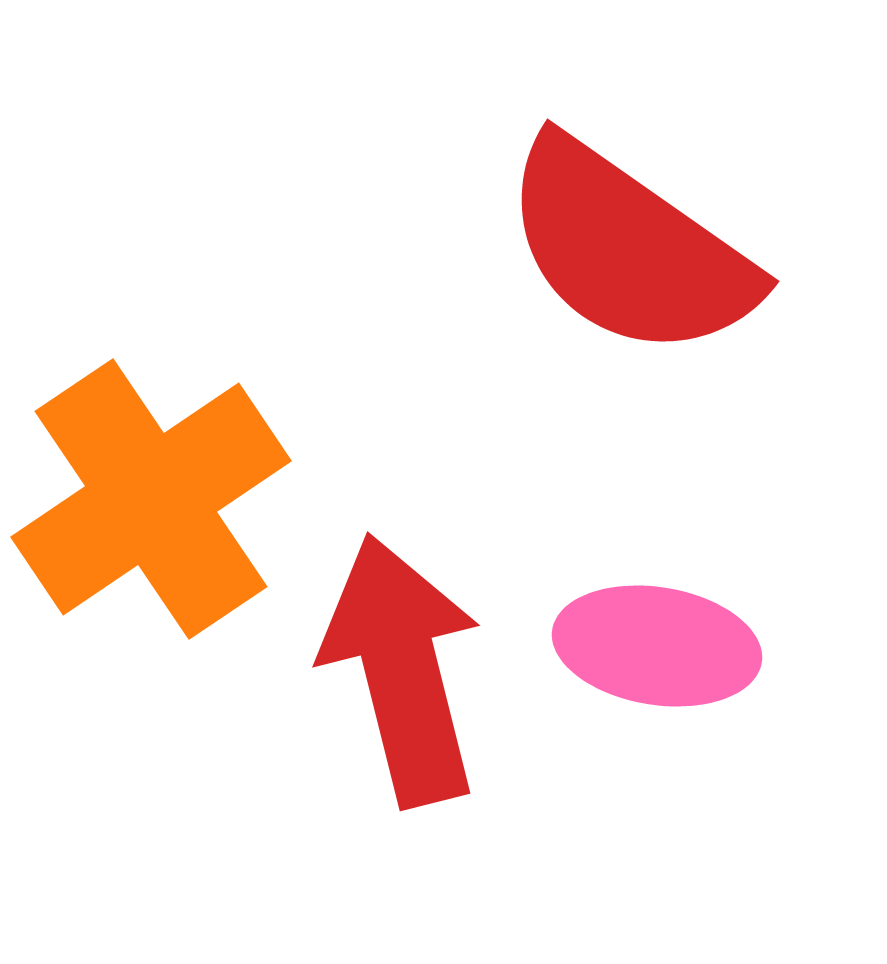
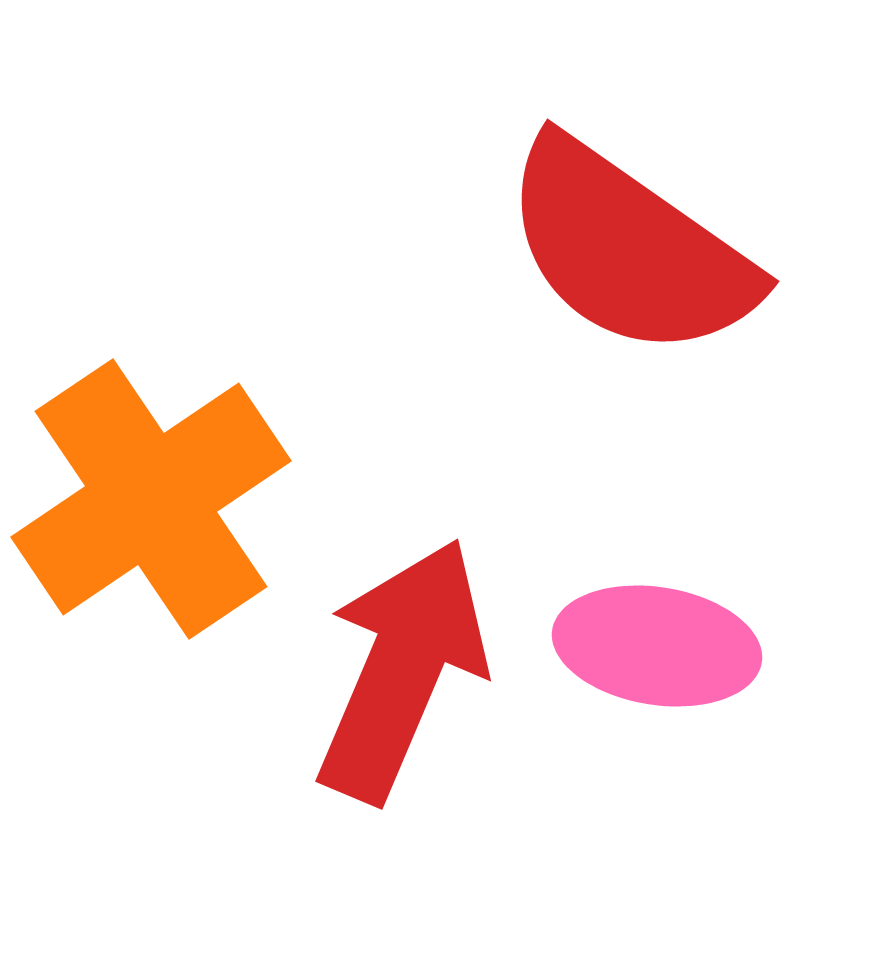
red arrow: rotated 37 degrees clockwise
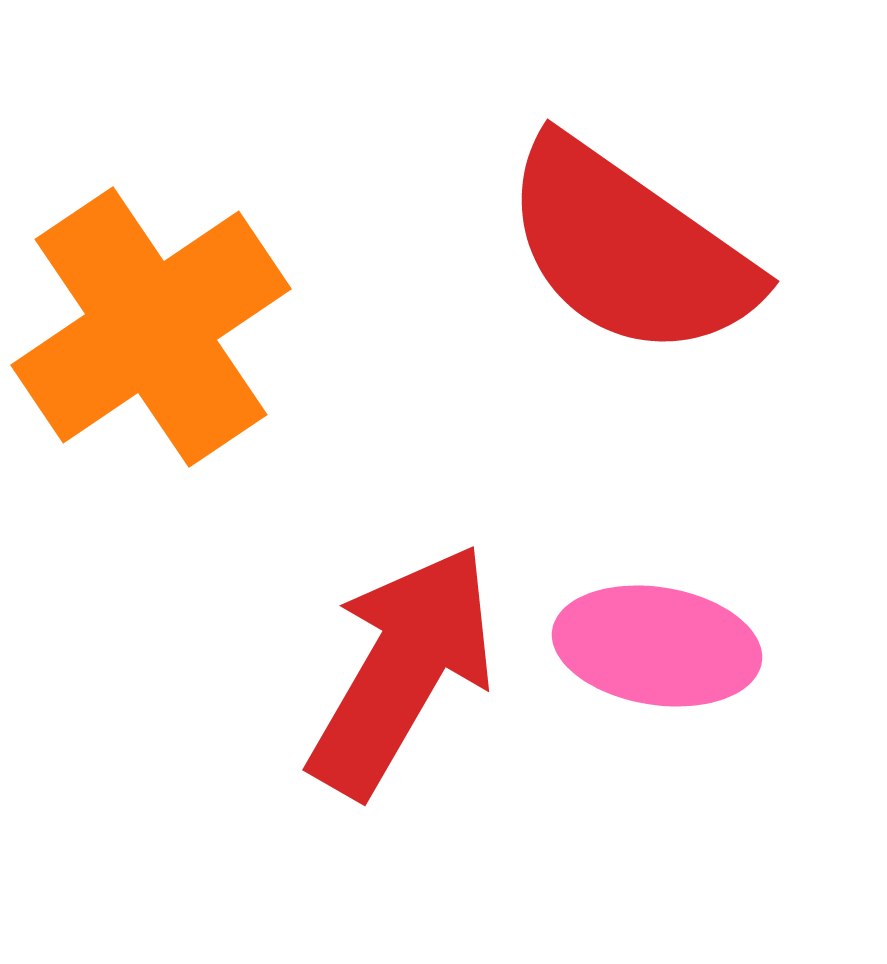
orange cross: moved 172 px up
red arrow: rotated 7 degrees clockwise
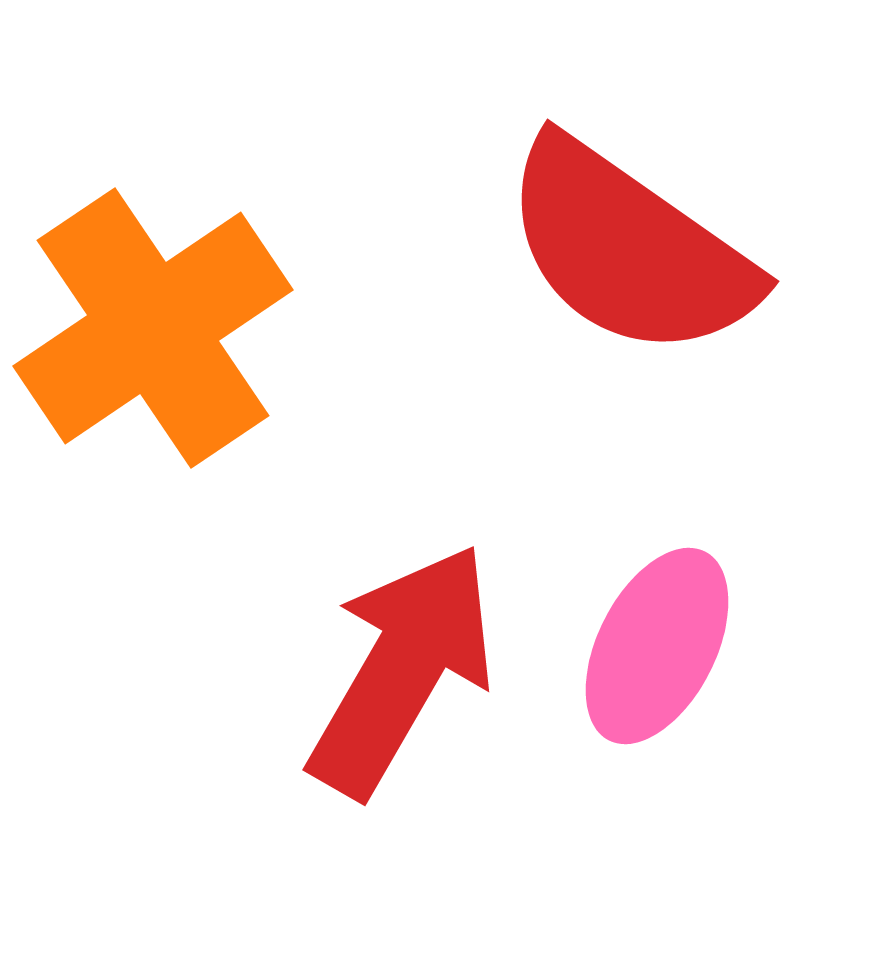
orange cross: moved 2 px right, 1 px down
pink ellipse: rotated 72 degrees counterclockwise
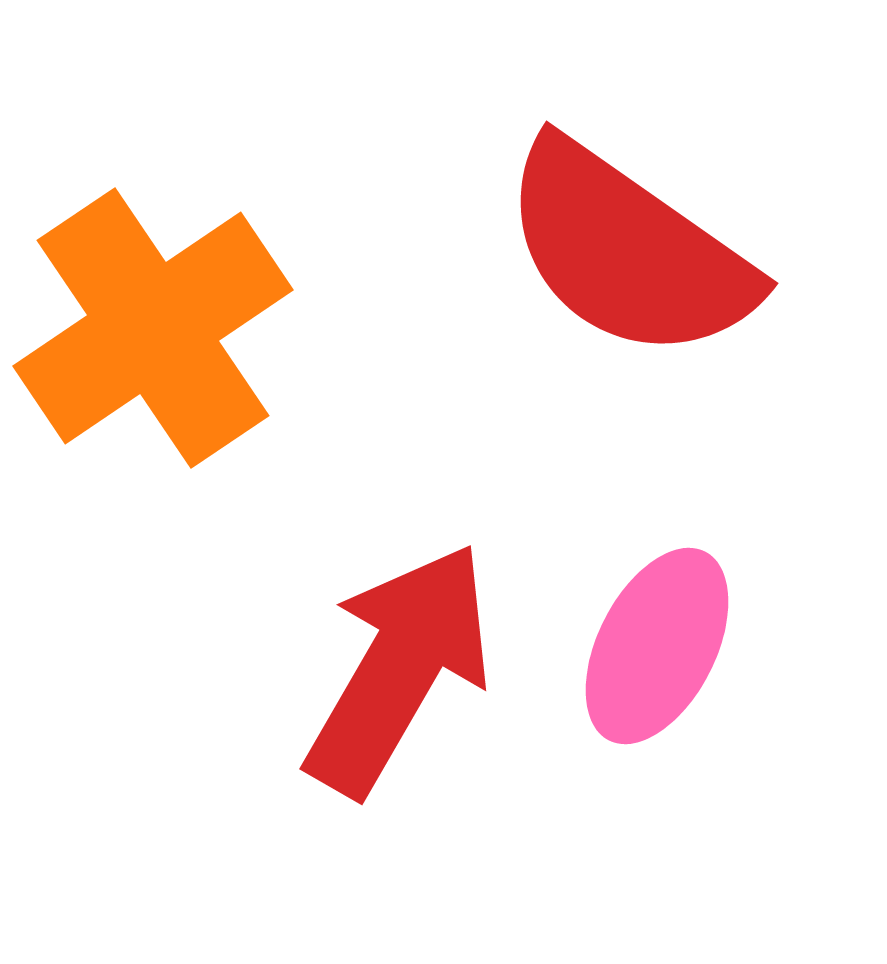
red semicircle: moved 1 px left, 2 px down
red arrow: moved 3 px left, 1 px up
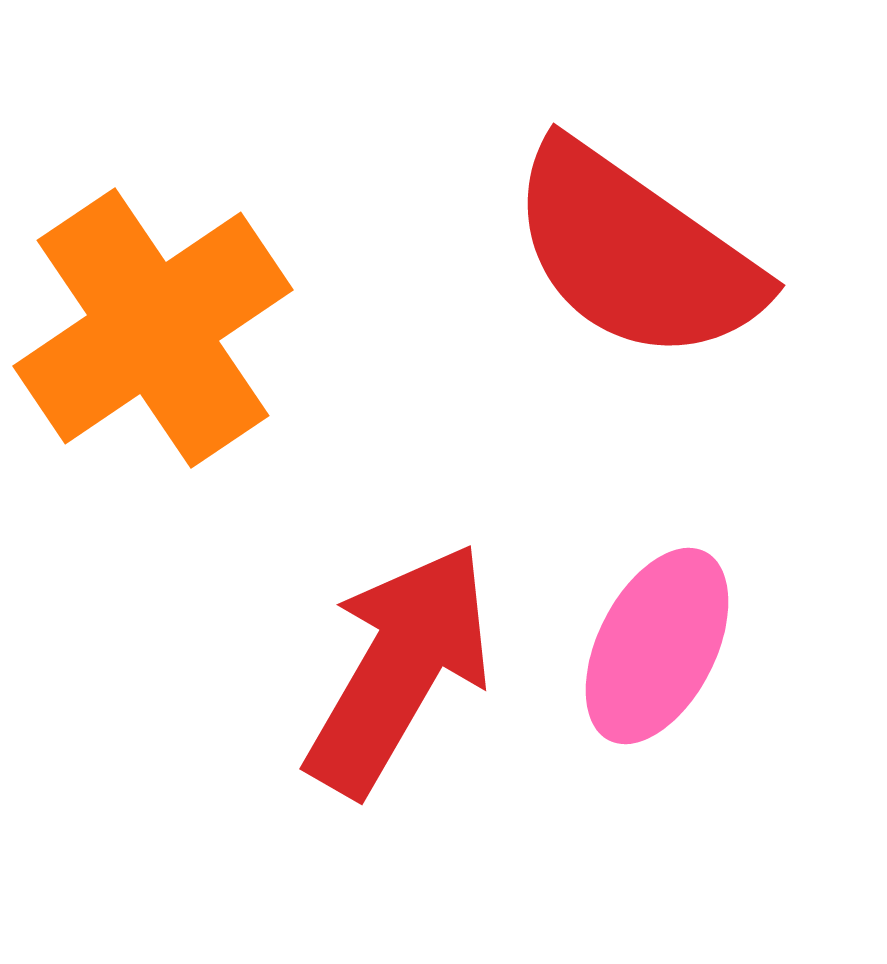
red semicircle: moved 7 px right, 2 px down
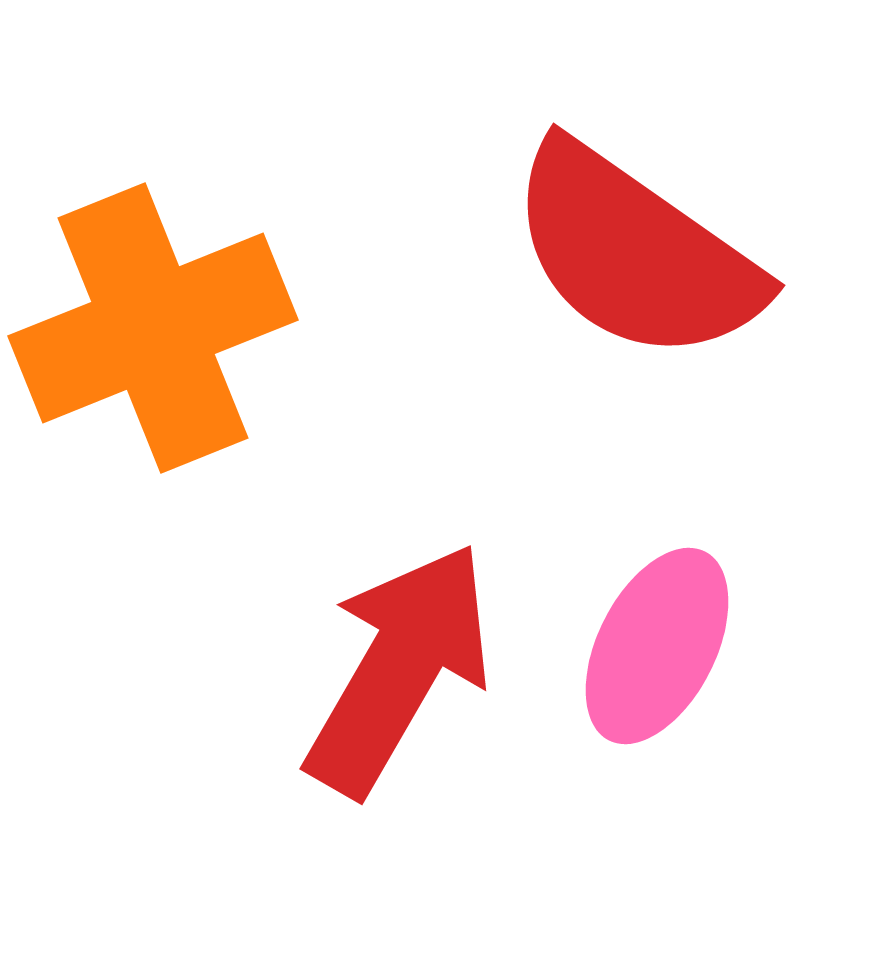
orange cross: rotated 12 degrees clockwise
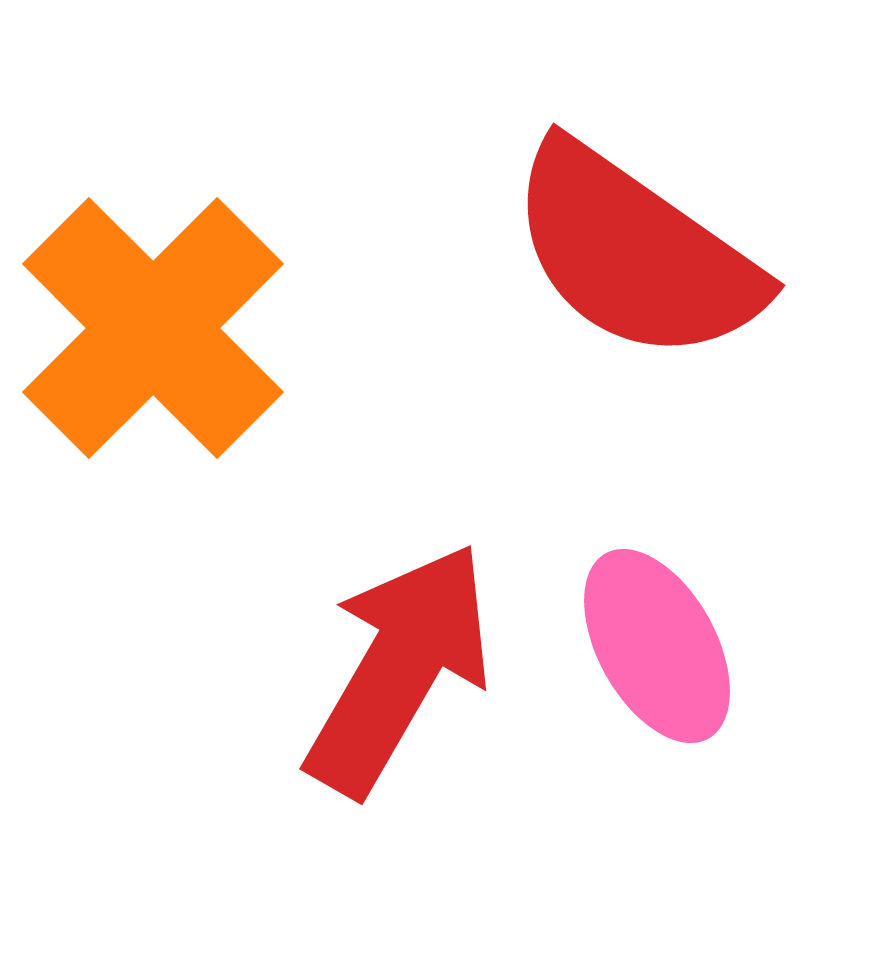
orange cross: rotated 23 degrees counterclockwise
pink ellipse: rotated 56 degrees counterclockwise
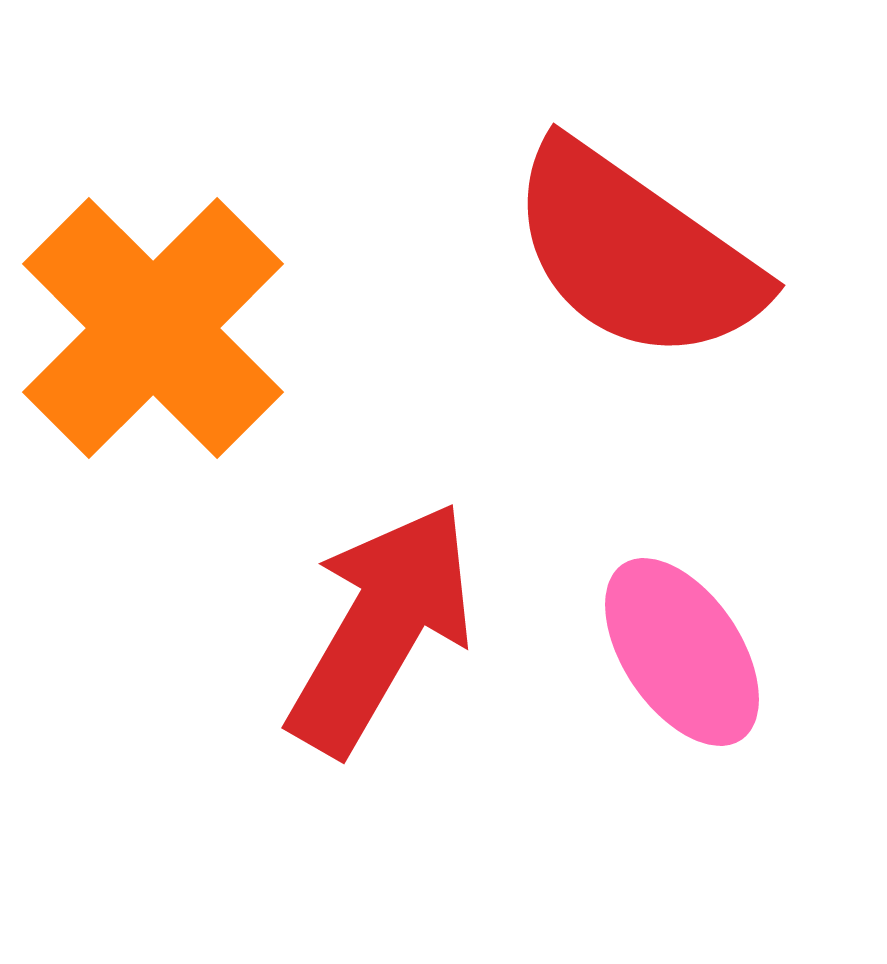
pink ellipse: moved 25 px right, 6 px down; rotated 5 degrees counterclockwise
red arrow: moved 18 px left, 41 px up
